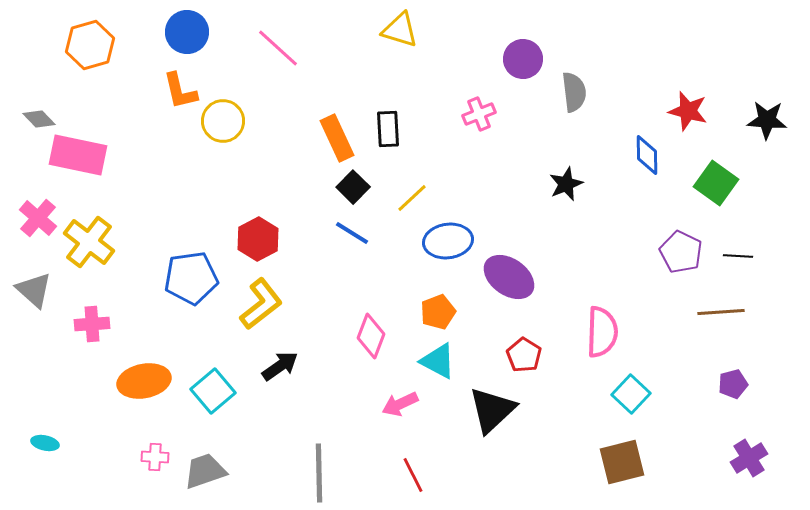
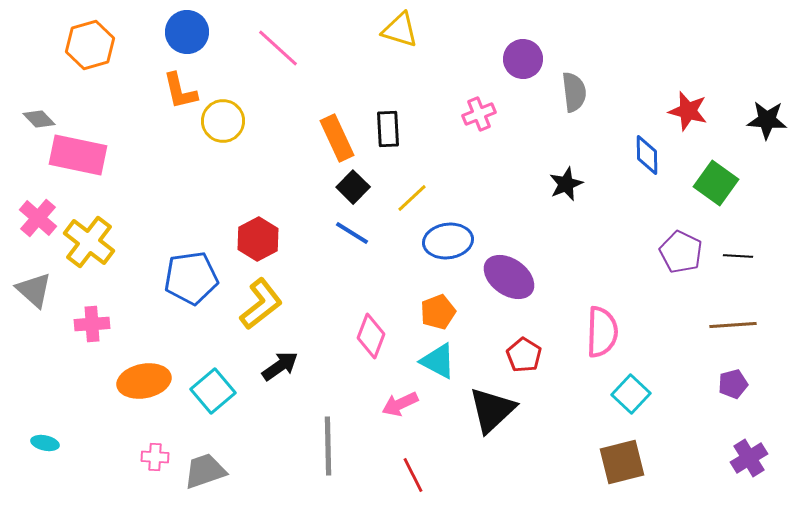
brown line at (721, 312): moved 12 px right, 13 px down
gray line at (319, 473): moved 9 px right, 27 px up
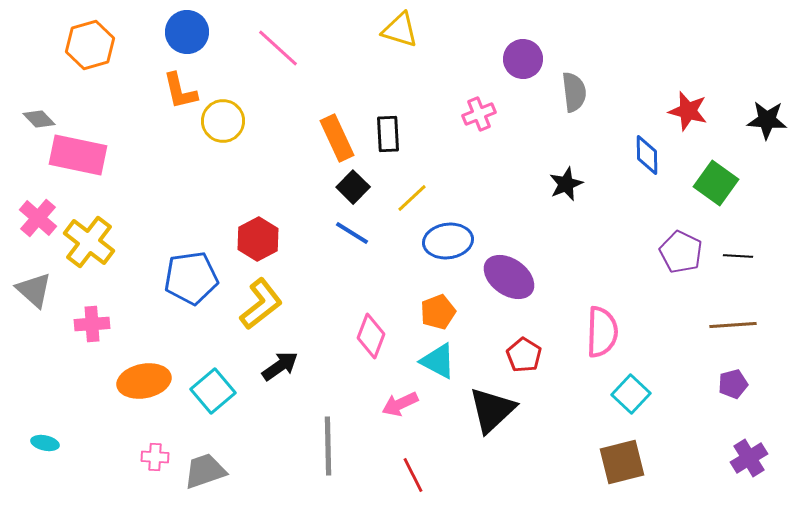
black rectangle at (388, 129): moved 5 px down
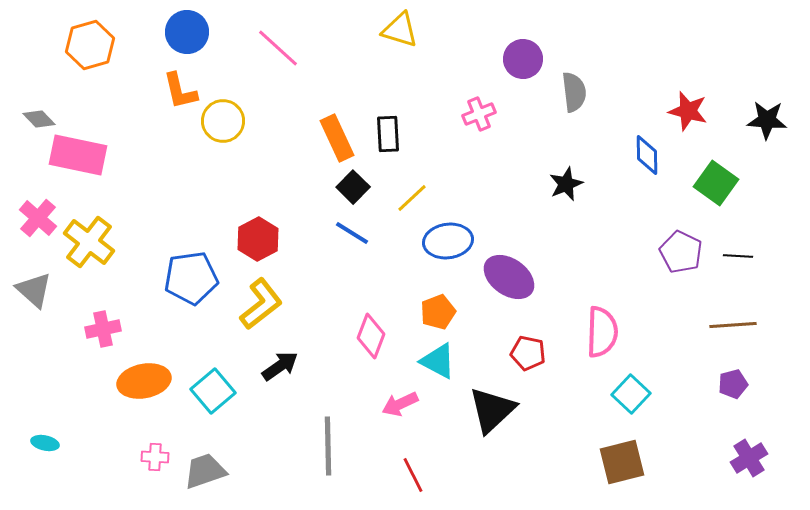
pink cross at (92, 324): moved 11 px right, 5 px down; rotated 8 degrees counterclockwise
red pentagon at (524, 355): moved 4 px right, 2 px up; rotated 20 degrees counterclockwise
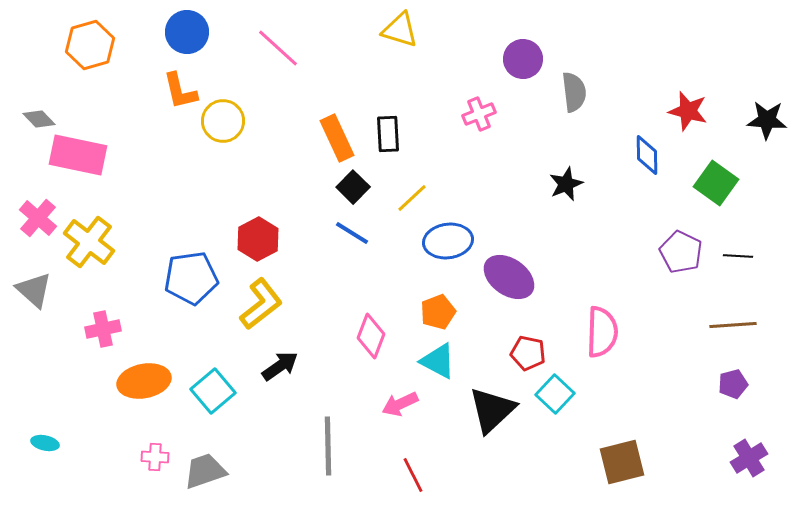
cyan square at (631, 394): moved 76 px left
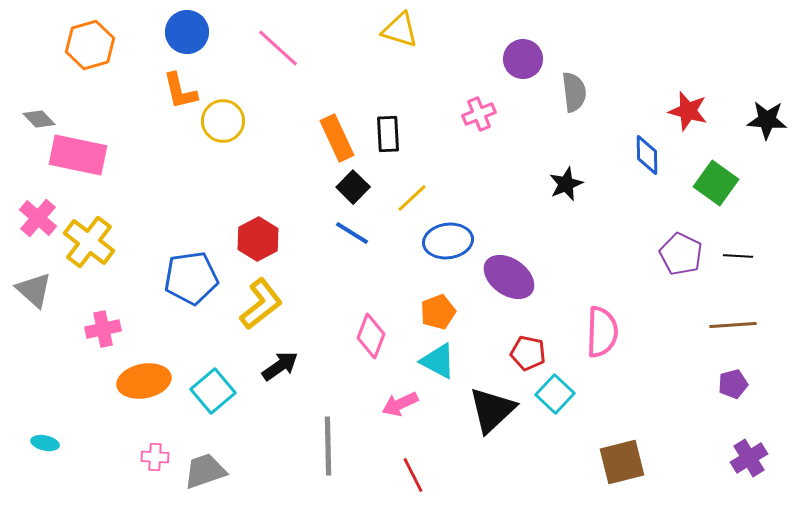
purple pentagon at (681, 252): moved 2 px down
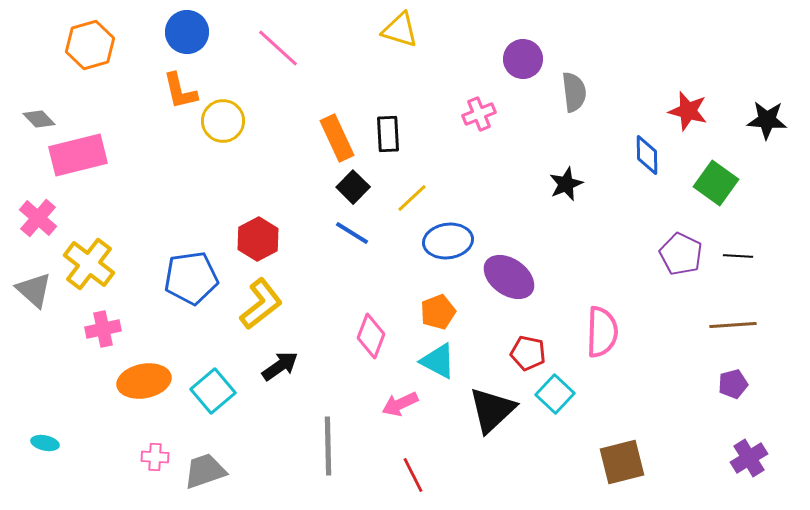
pink rectangle at (78, 155): rotated 26 degrees counterclockwise
yellow cross at (89, 242): moved 22 px down
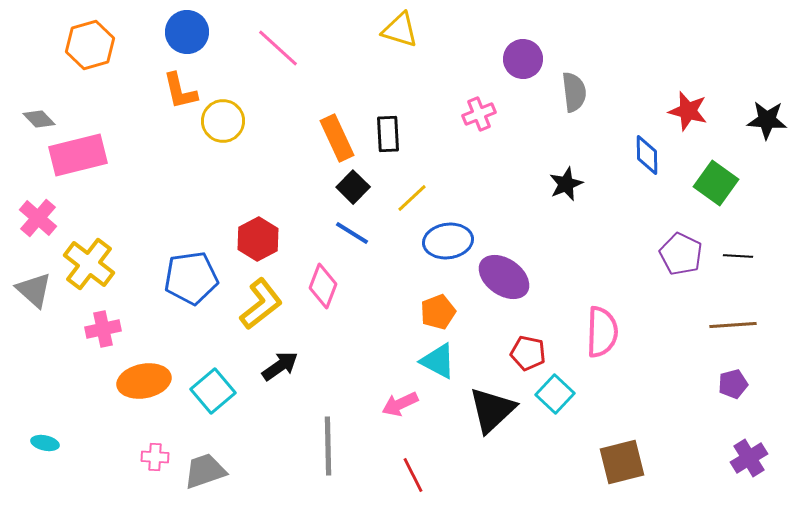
purple ellipse at (509, 277): moved 5 px left
pink diamond at (371, 336): moved 48 px left, 50 px up
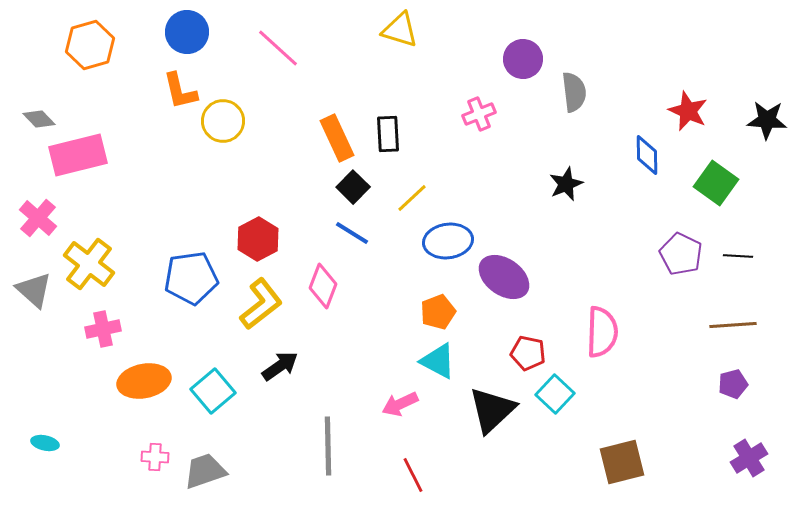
red star at (688, 111): rotated 9 degrees clockwise
